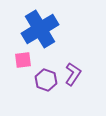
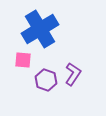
pink square: rotated 12 degrees clockwise
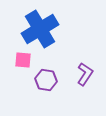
purple L-shape: moved 12 px right
purple hexagon: rotated 10 degrees counterclockwise
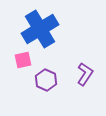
pink square: rotated 18 degrees counterclockwise
purple hexagon: rotated 15 degrees clockwise
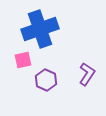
blue cross: rotated 12 degrees clockwise
purple L-shape: moved 2 px right
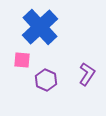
blue cross: moved 2 px up; rotated 24 degrees counterclockwise
pink square: moved 1 px left; rotated 18 degrees clockwise
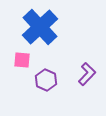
purple L-shape: rotated 10 degrees clockwise
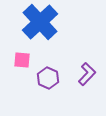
blue cross: moved 5 px up
purple hexagon: moved 2 px right, 2 px up
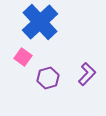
pink square: moved 1 px right, 3 px up; rotated 30 degrees clockwise
purple hexagon: rotated 20 degrees clockwise
